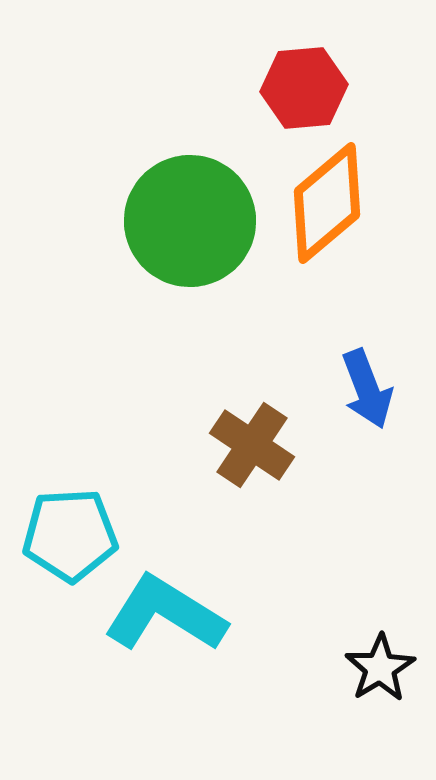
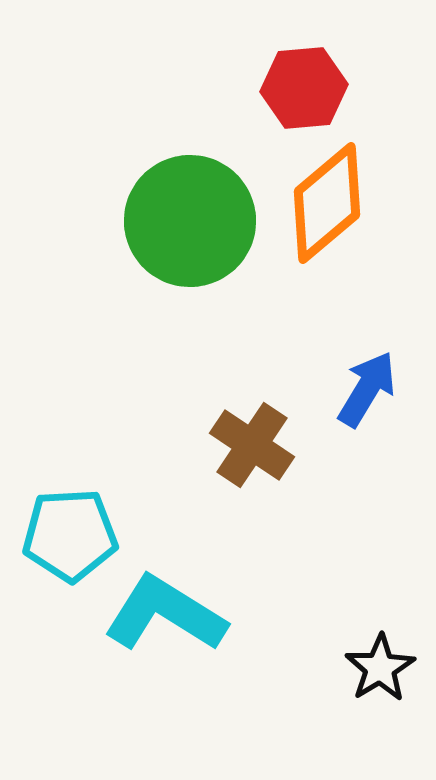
blue arrow: rotated 128 degrees counterclockwise
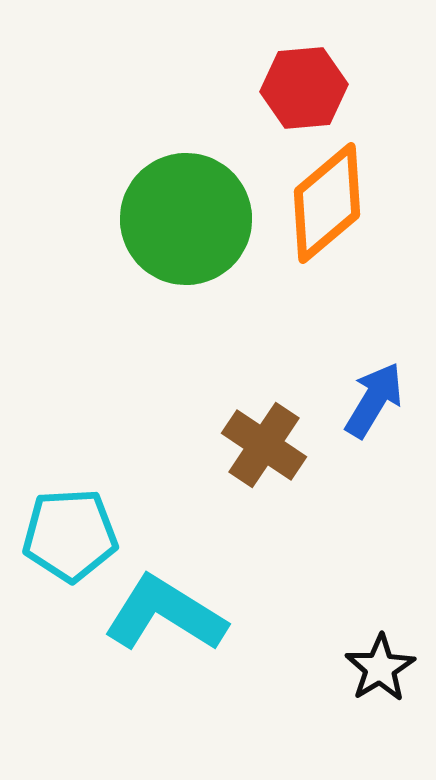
green circle: moved 4 px left, 2 px up
blue arrow: moved 7 px right, 11 px down
brown cross: moved 12 px right
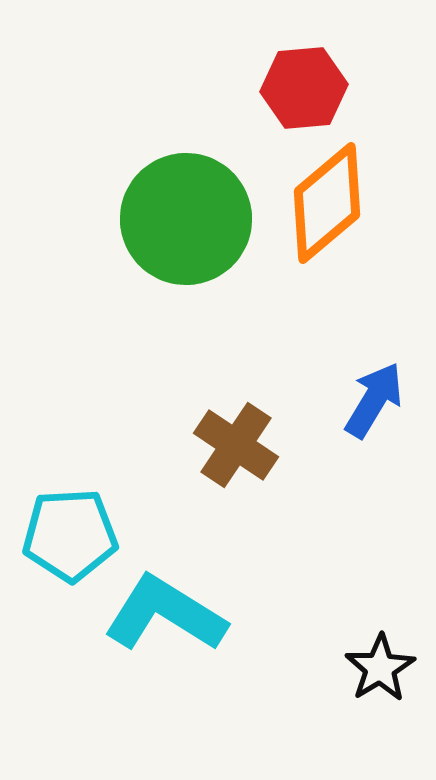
brown cross: moved 28 px left
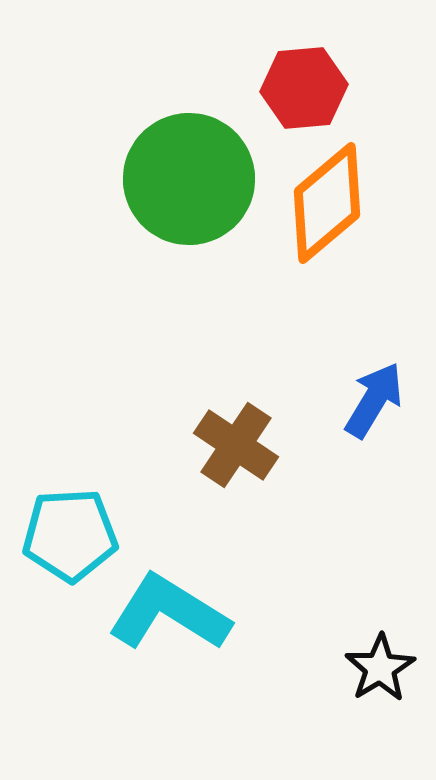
green circle: moved 3 px right, 40 px up
cyan L-shape: moved 4 px right, 1 px up
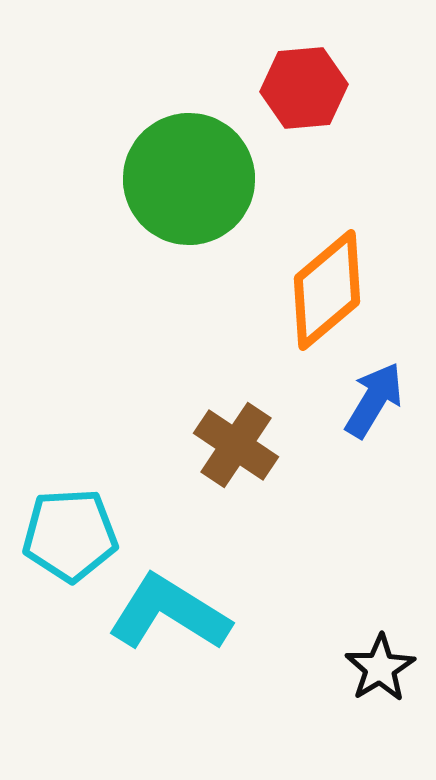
orange diamond: moved 87 px down
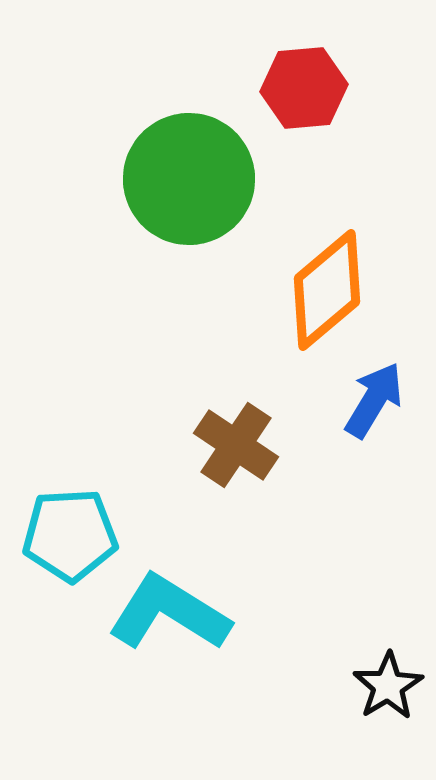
black star: moved 8 px right, 18 px down
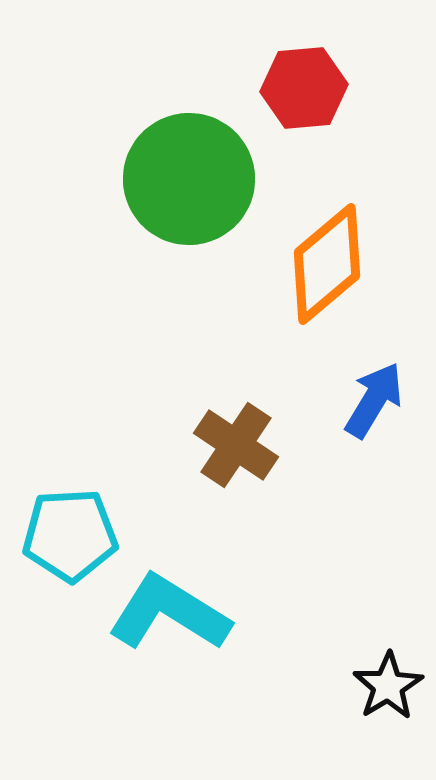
orange diamond: moved 26 px up
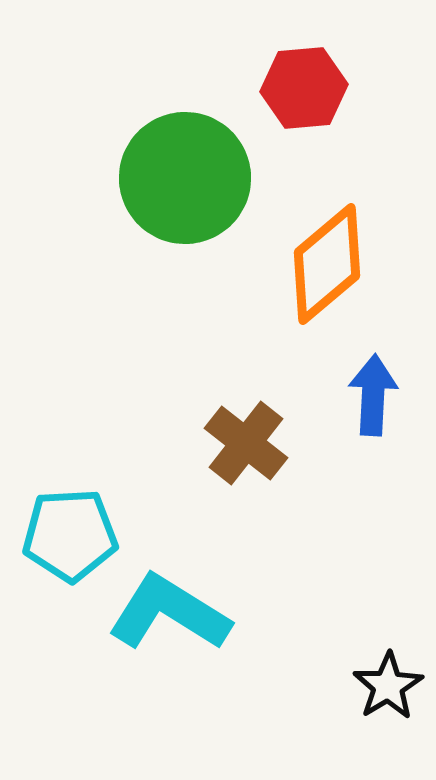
green circle: moved 4 px left, 1 px up
blue arrow: moved 1 px left, 5 px up; rotated 28 degrees counterclockwise
brown cross: moved 10 px right, 2 px up; rotated 4 degrees clockwise
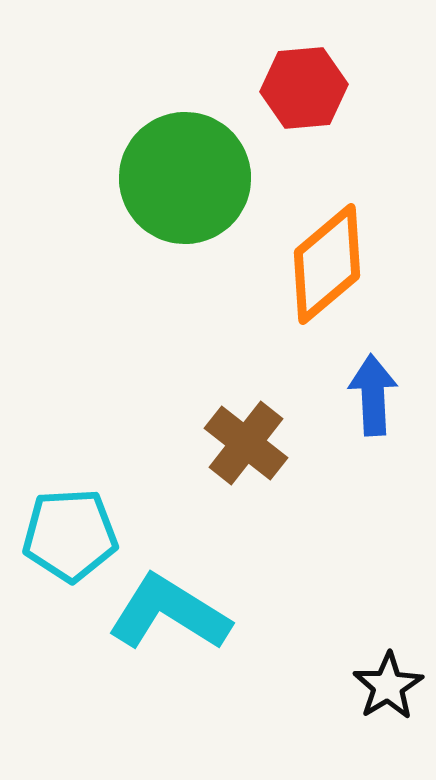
blue arrow: rotated 6 degrees counterclockwise
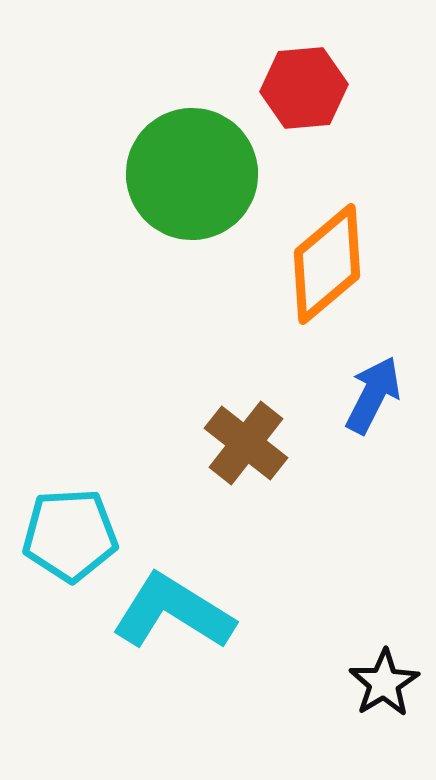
green circle: moved 7 px right, 4 px up
blue arrow: rotated 30 degrees clockwise
cyan L-shape: moved 4 px right, 1 px up
black star: moved 4 px left, 3 px up
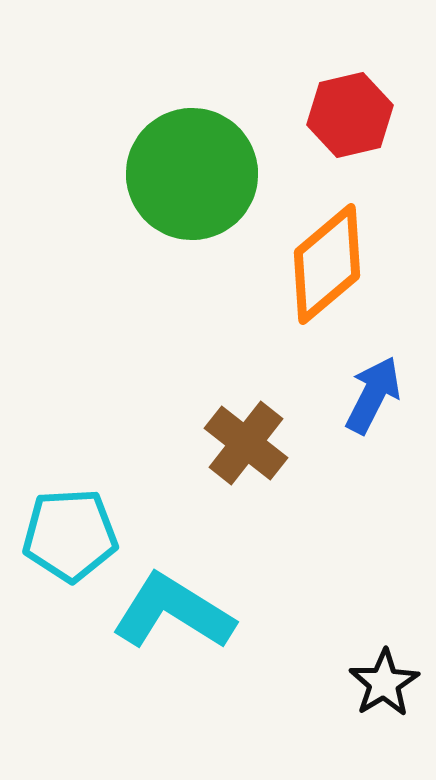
red hexagon: moved 46 px right, 27 px down; rotated 8 degrees counterclockwise
